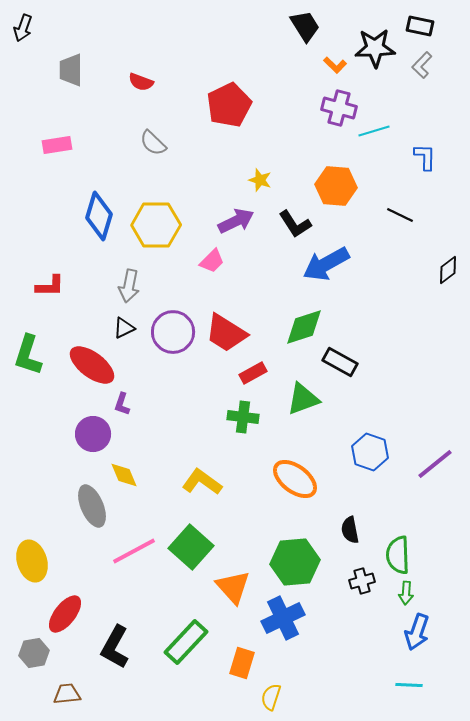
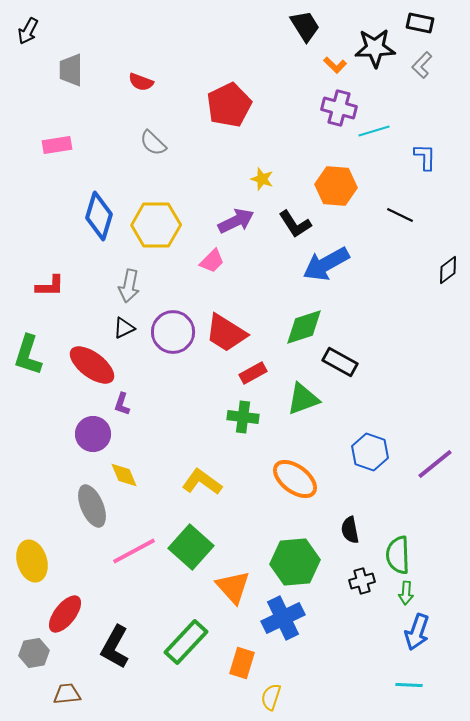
black rectangle at (420, 26): moved 3 px up
black arrow at (23, 28): moved 5 px right, 3 px down; rotated 8 degrees clockwise
yellow star at (260, 180): moved 2 px right, 1 px up
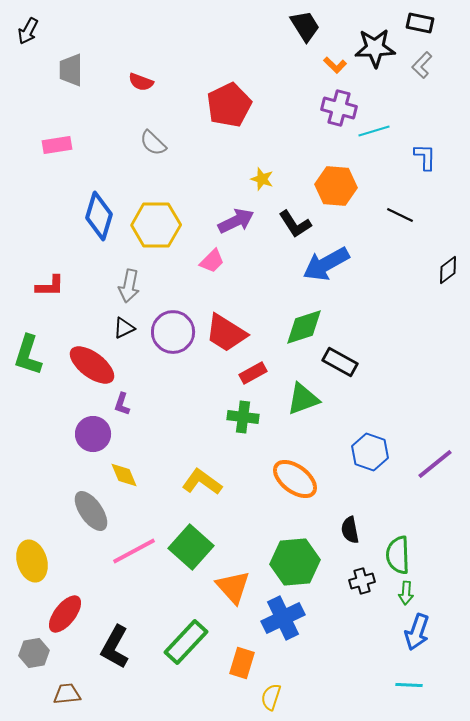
gray ellipse at (92, 506): moved 1 px left, 5 px down; rotated 12 degrees counterclockwise
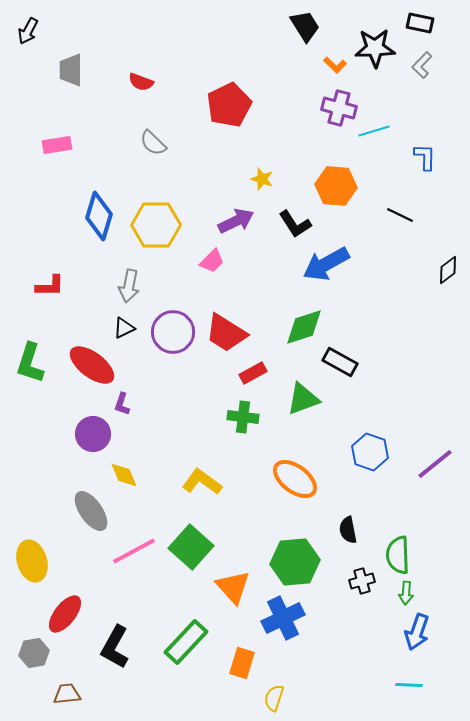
green L-shape at (28, 355): moved 2 px right, 8 px down
black semicircle at (350, 530): moved 2 px left
yellow semicircle at (271, 697): moved 3 px right, 1 px down
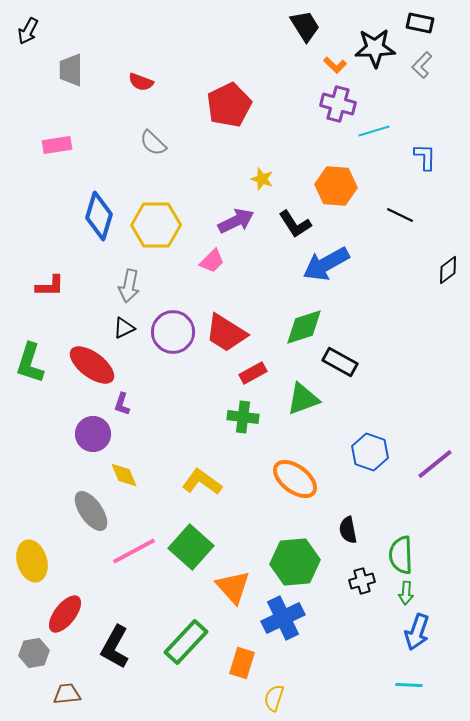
purple cross at (339, 108): moved 1 px left, 4 px up
green semicircle at (398, 555): moved 3 px right
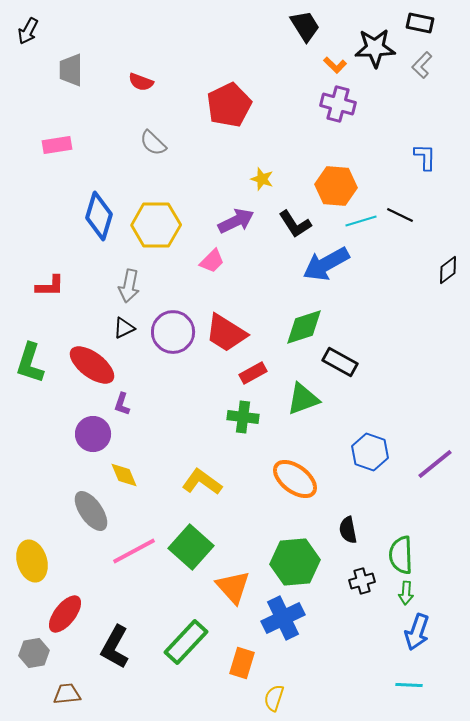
cyan line at (374, 131): moved 13 px left, 90 px down
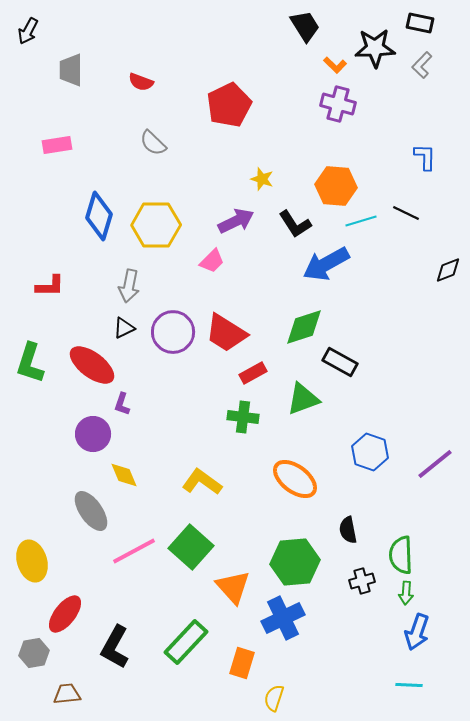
black line at (400, 215): moved 6 px right, 2 px up
black diamond at (448, 270): rotated 16 degrees clockwise
